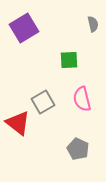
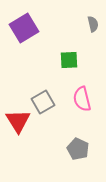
red triangle: moved 2 px up; rotated 20 degrees clockwise
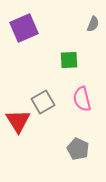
gray semicircle: rotated 35 degrees clockwise
purple square: rotated 8 degrees clockwise
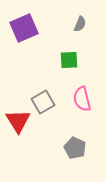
gray semicircle: moved 13 px left
gray pentagon: moved 3 px left, 1 px up
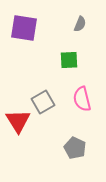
purple square: rotated 32 degrees clockwise
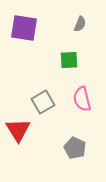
red triangle: moved 9 px down
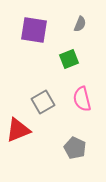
purple square: moved 10 px right, 2 px down
green square: moved 1 px up; rotated 18 degrees counterclockwise
red triangle: rotated 40 degrees clockwise
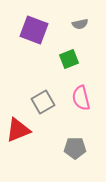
gray semicircle: rotated 56 degrees clockwise
purple square: rotated 12 degrees clockwise
pink semicircle: moved 1 px left, 1 px up
gray pentagon: rotated 25 degrees counterclockwise
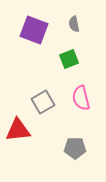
gray semicircle: moved 6 px left; rotated 91 degrees clockwise
red triangle: rotated 16 degrees clockwise
